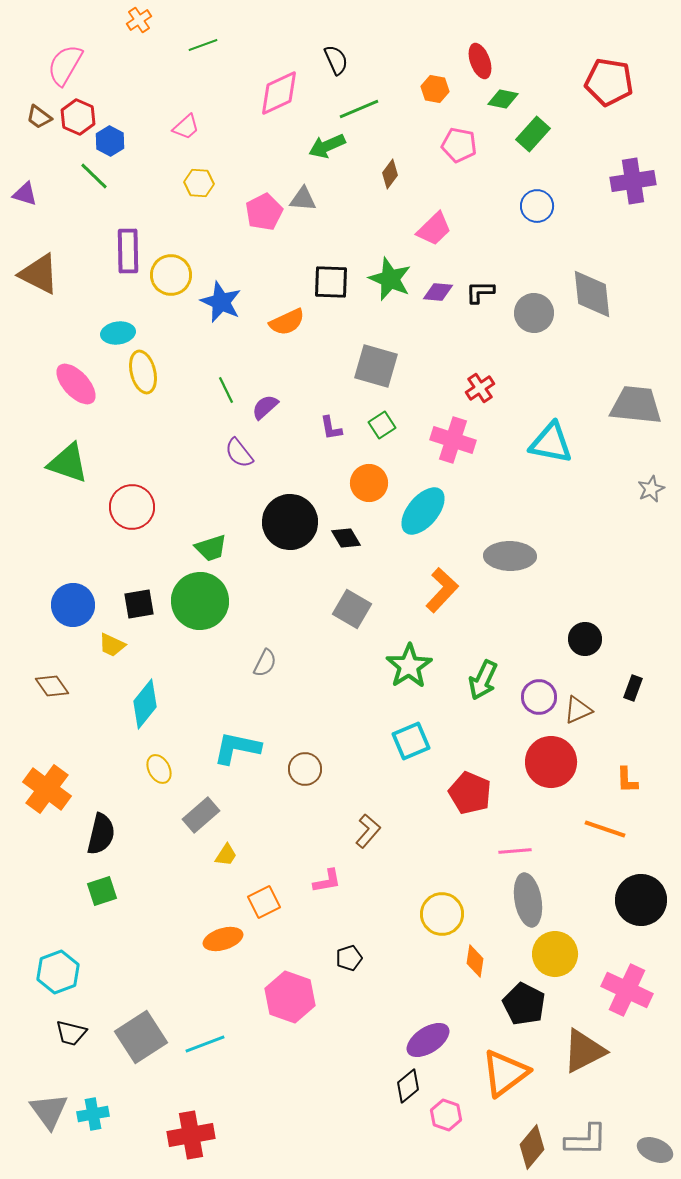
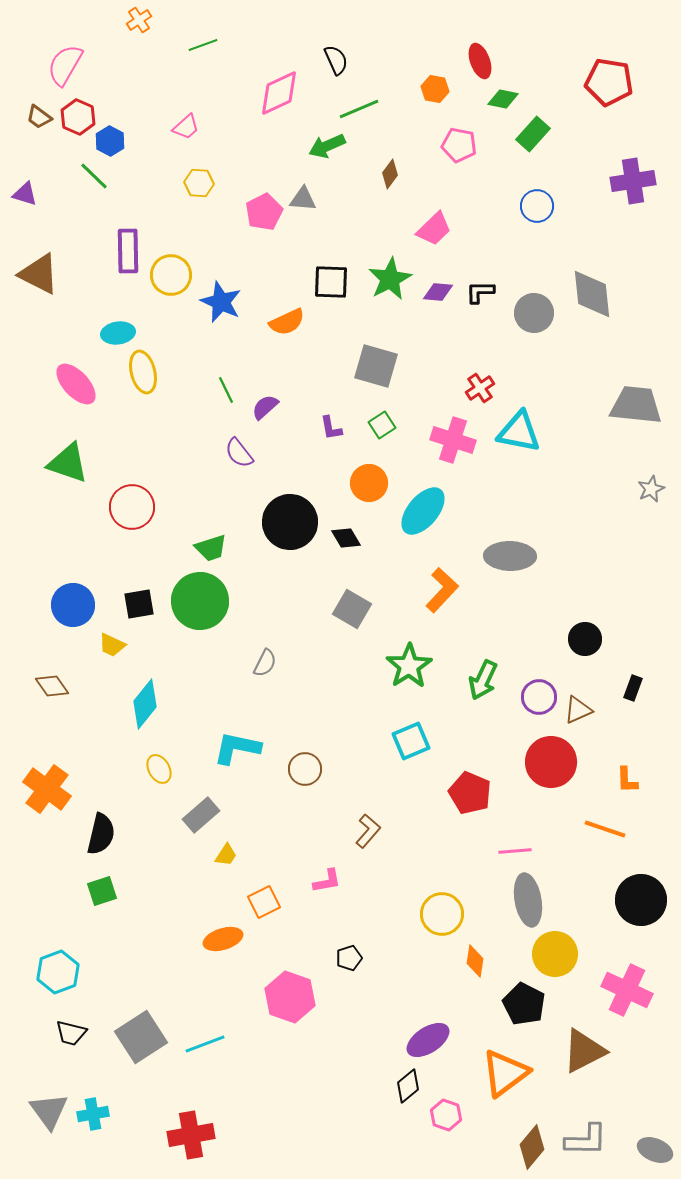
green star at (390, 279): rotated 21 degrees clockwise
cyan triangle at (551, 443): moved 32 px left, 11 px up
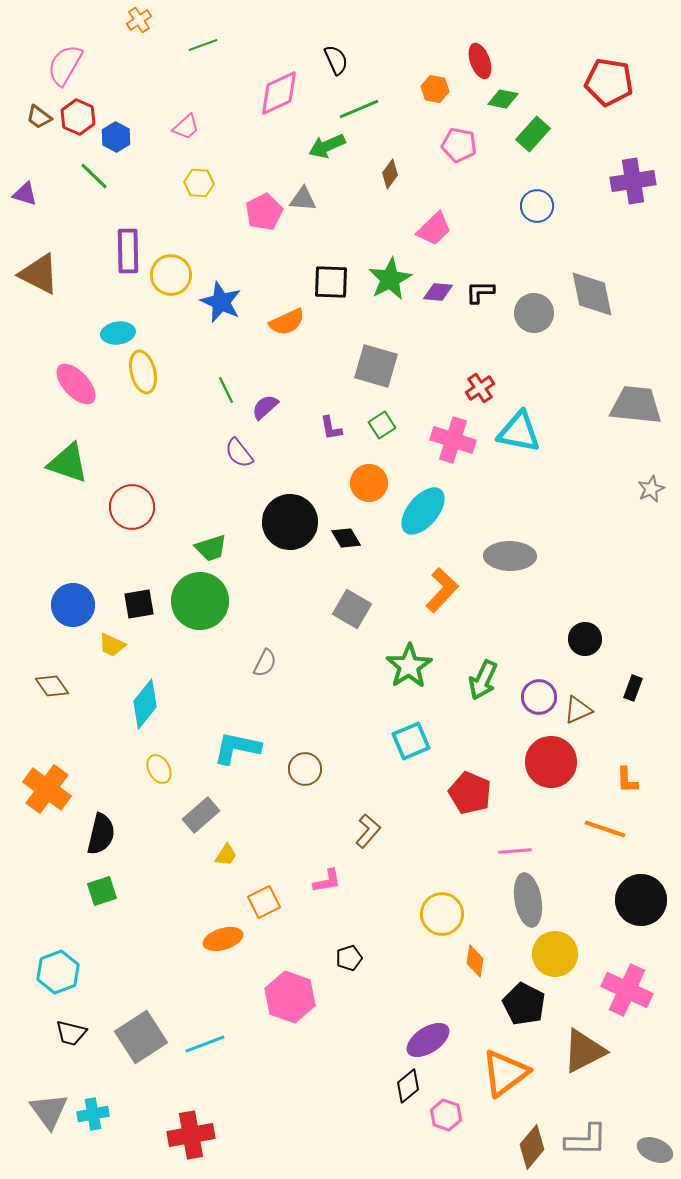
blue hexagon at (110, 141): moved 6 px right, 4 px up
gray diamond at (592, 294): rotated 6 degrees counterclockwise
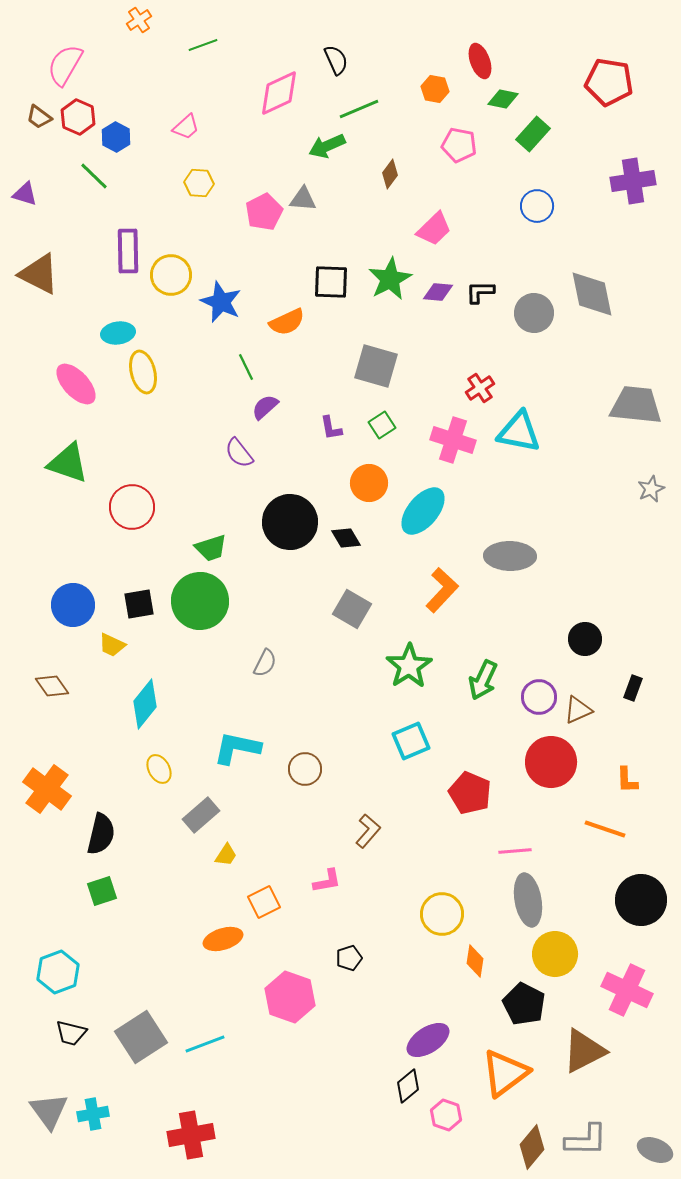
green line at (226, 390): moved 20 px right, 23 px up
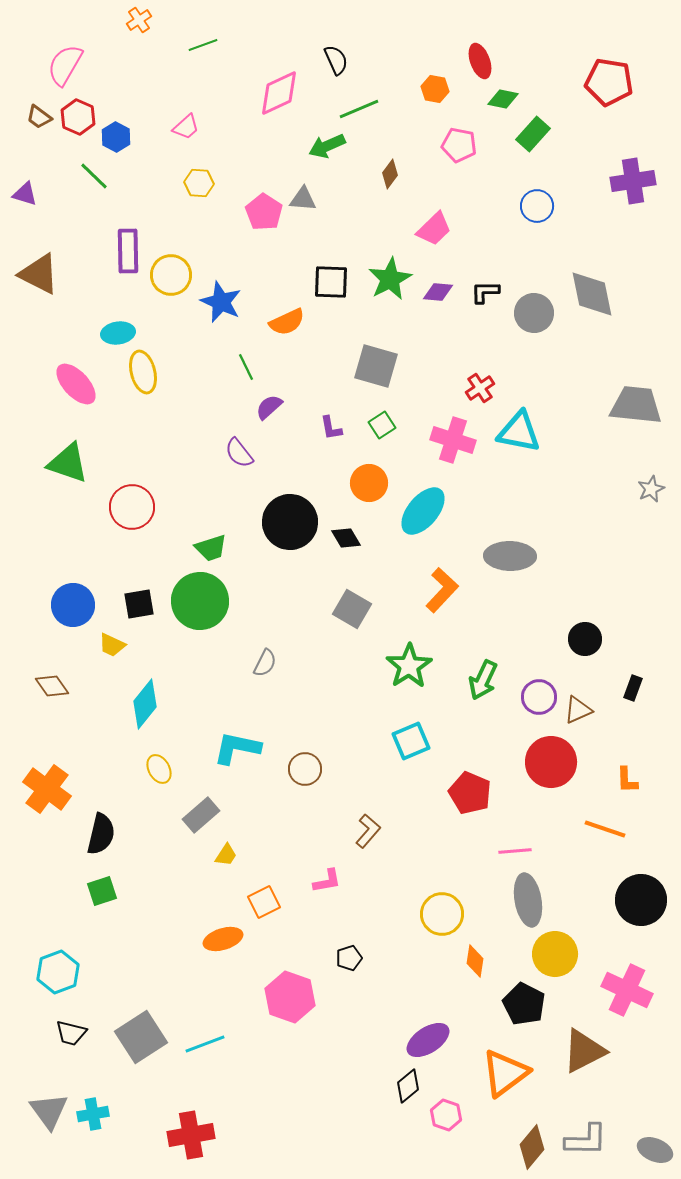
pink pentagon at (264, 212): rotated 12 degrees counterclockwise
black L-shape at (480, 292): moved 5 px right
purple semicircle at (265, 407): moved 4 px right
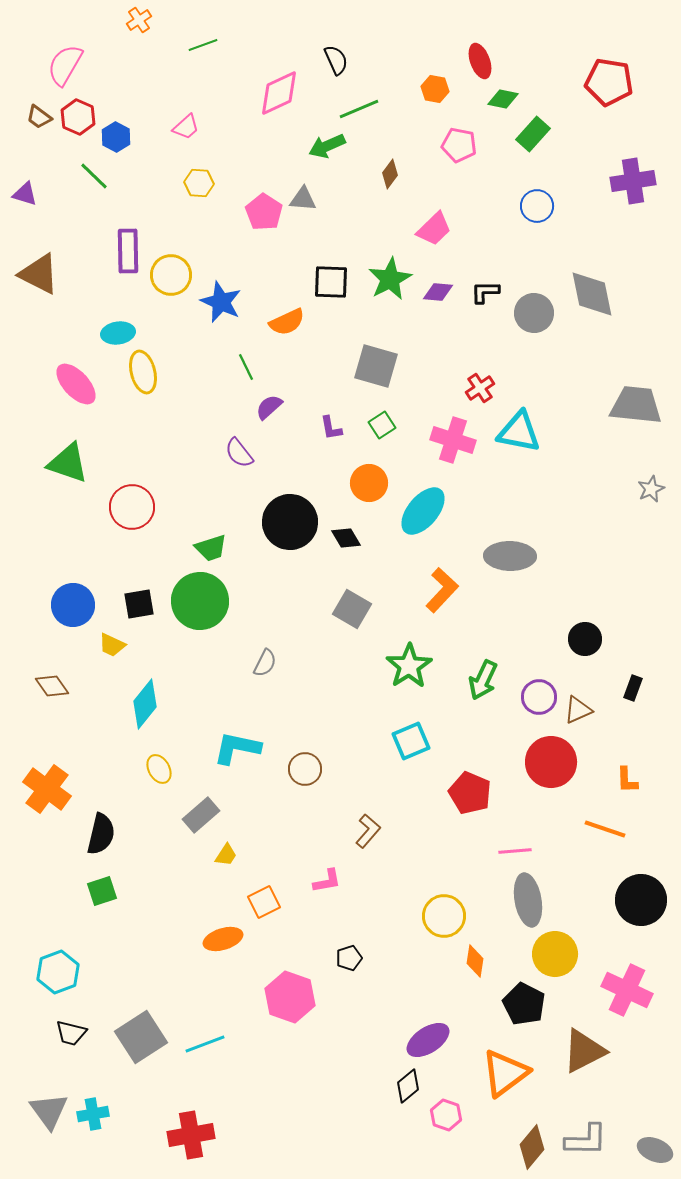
yellow circle at (442, 914): moved 2 px right, 2 px down
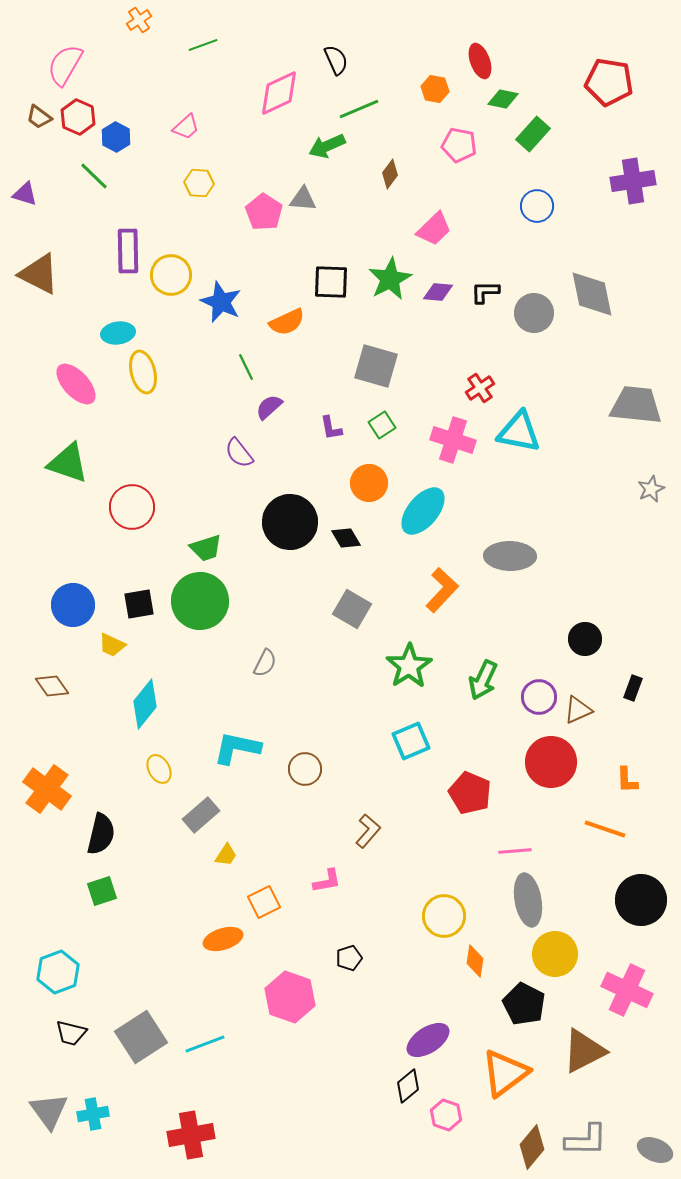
green trapezoid at (211, 548): moved 5 px left
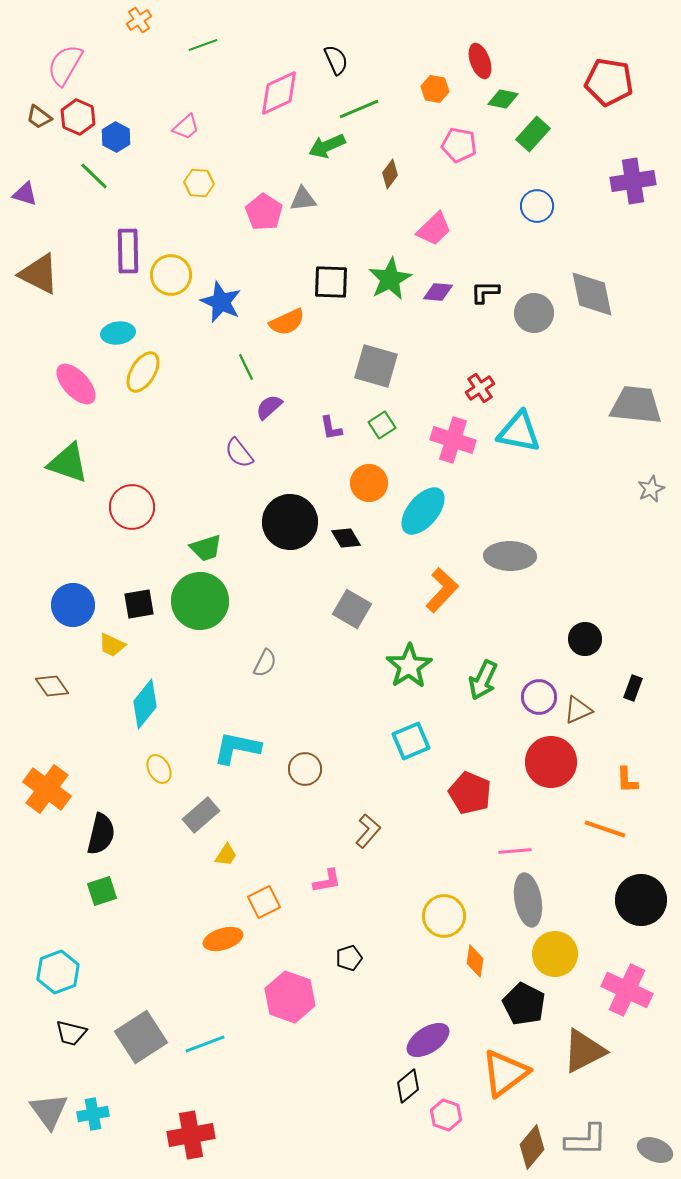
gray triangle at (303, 199): rotated 12 degrees counterclockwise
yellow ellipse at (143, 372): rotated 45 degrees clockwise
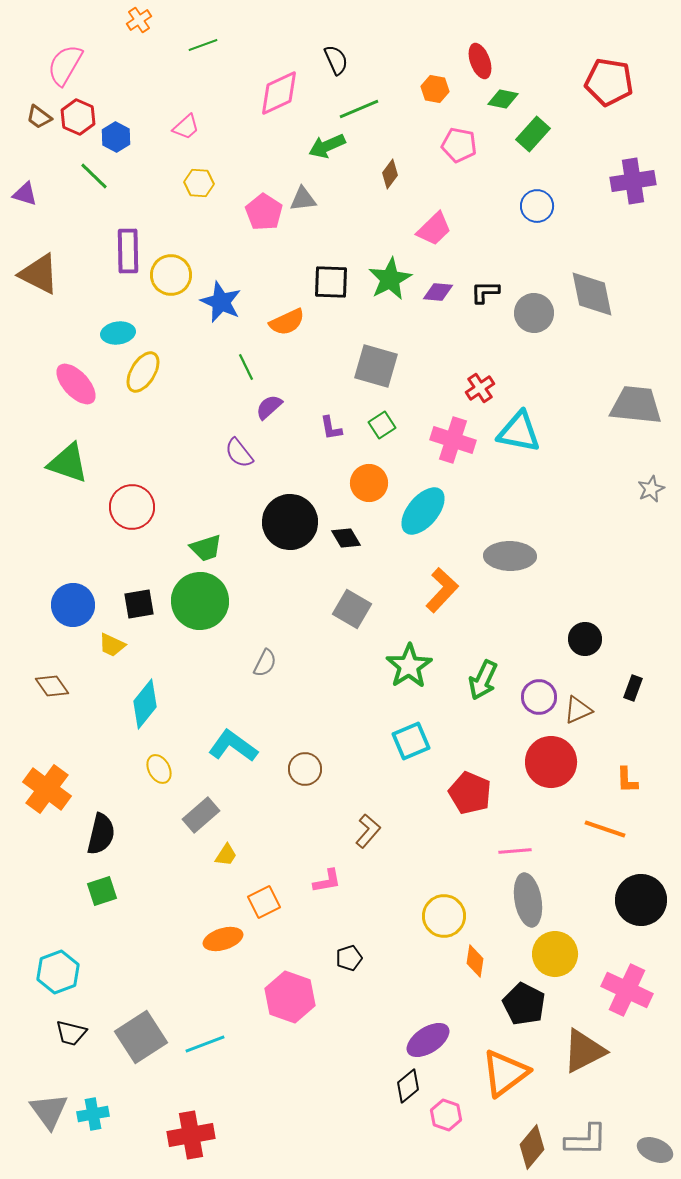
cyan L-shape at (237, 748): moved 4 px left, 2 px up; rotated 24 degrees clockwise
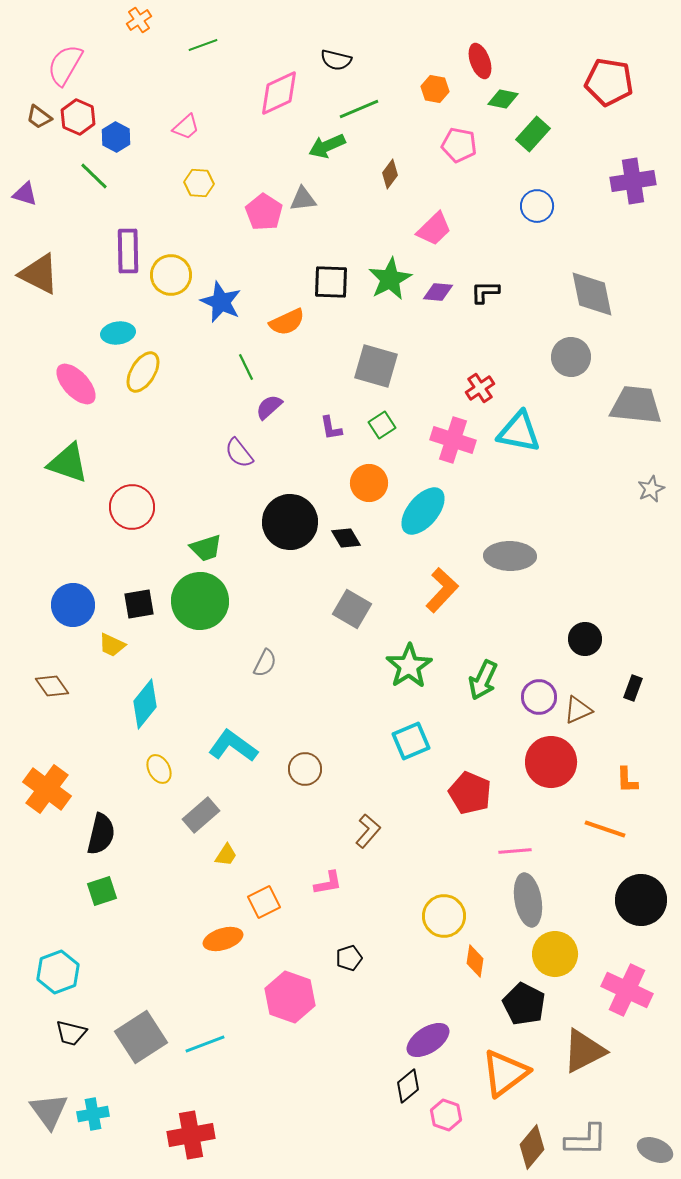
black semicircle at (336, 60): rotated 128 degrees clockwise
gray circle at (534, 313): moved 37 px right, 44 px down
pink L-shape at (327, 881): moved 1 px right, 2 px down
